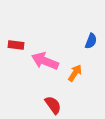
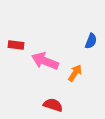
red semicircle: rotated 36 degrees counterclockwise
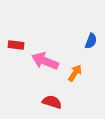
red semicircle: moved 1 px left, 3 px up
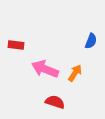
pink arrow: moved 8 px down
red semicircle: moved 3 px right
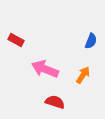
red rectangle: moved 5 px up; rotated 21 degrees clockwise
orange arrow: moved 8 px right, 2 px down
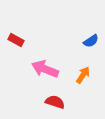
blue semicircle: rotated 35 degrees clockwise
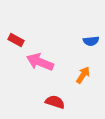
blue semicircle: rotated 28 degrees clockwise
pink arrow: moved 5 px left, 7 px up
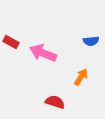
red rectangle: moved 5 px left, 2 px down
pink arrow: moved 3 px right, 9 px up
orange arrow: moved 2 px left, 2 px down
